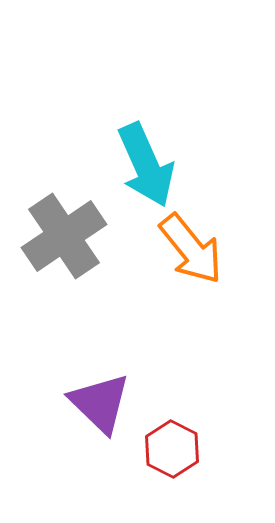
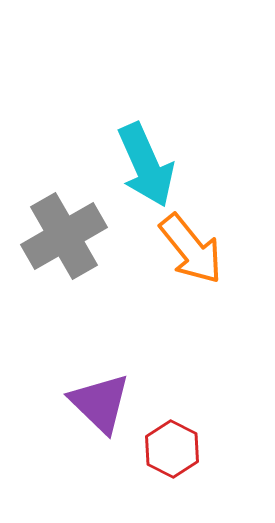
gray cross: rotated 4 degrees clockwise
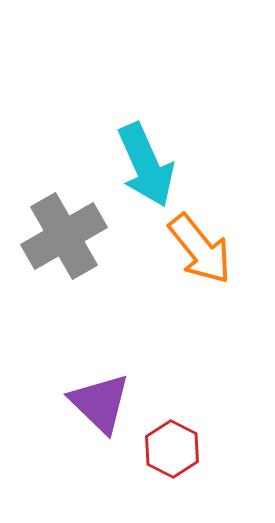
orange arrow: moved 9 px right
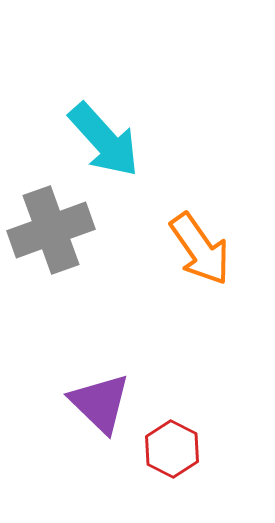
cyan arrow: moved 42 px left, 25 px up; rotated 18 degrees counterclockwise
gray cross: moved 13 px left, 6 px up; rotated 10 degrees clockwise
orange arrow: rotated 4 degrees clockwise
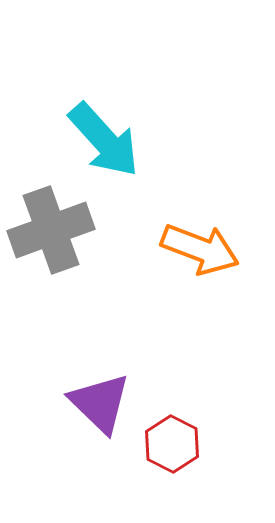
orange arrow: rotated 34 degrees counterclockwise
red hexagon: moved 5 px up
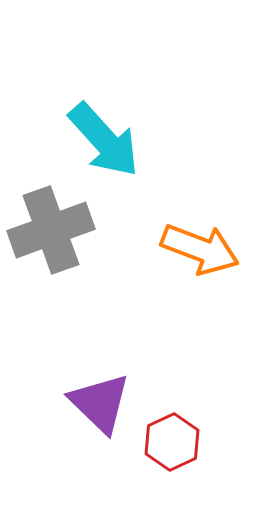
red hexagon: moved 2 px up; rotated 8 degrees clockwise
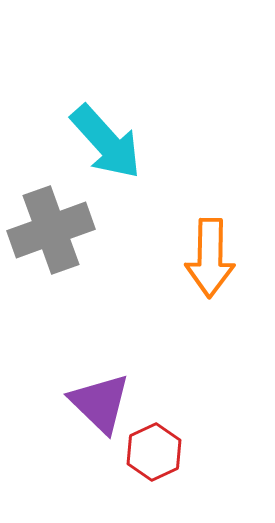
cyan arrow: moved 2 px right, 2 px down
orange arrow: moved 10 px right, 9 px down; rotated 70 degrees clockwise
red hexagon: moved 18 px left, 10 px down
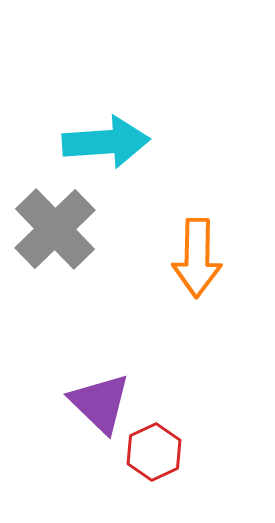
cyan arrow: rotated 52 degrees counterclockwise
gray cross: moved 4 px right, 1 px up; rotated 24 degrees counterclockwise
orange arrow: moved 13 px left
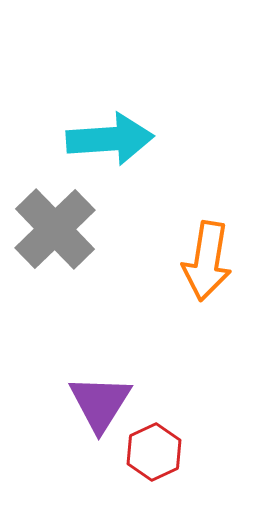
cyan arrow: moved 4 px right, 3 px up
orange arrow: moved 10 px right, 3 px down; rotated 8 degrees clockwise
purple triangle: rotated 18 degrees clockwise
